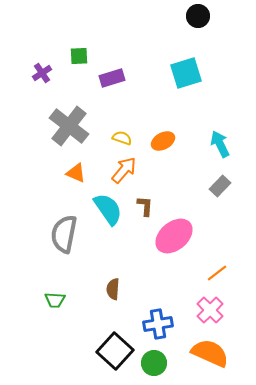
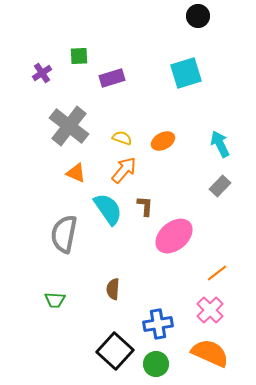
green circle: moved 2 px right, 1 px down
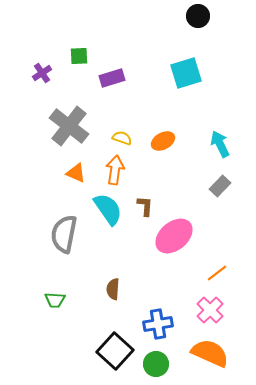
orange arrow: moved 9 px left; rotated 32 degrees counterclockwise
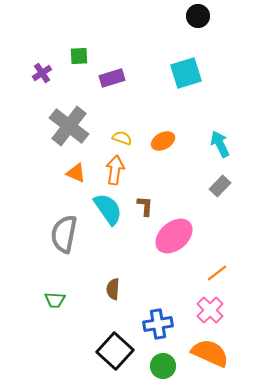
green circle: moved 7 px right, 2 px down
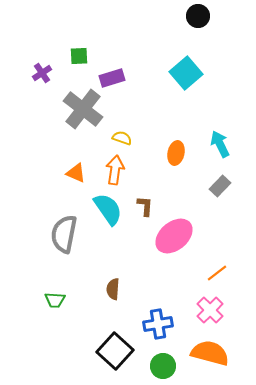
cyan square: rotated 24 degrees counterclockwise
gray cross: moved 14 px right, 17 px up
orange ellipse: moved 13 px right, 12 px down; rotated 50 degrees counterclockwise
orange semicircle: rotated 9 degrees counterclockwise
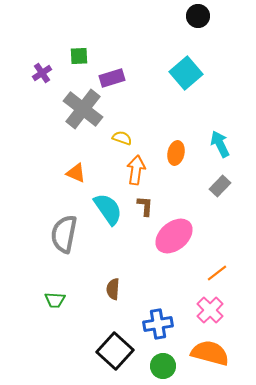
orange arrow: moved 21 px right
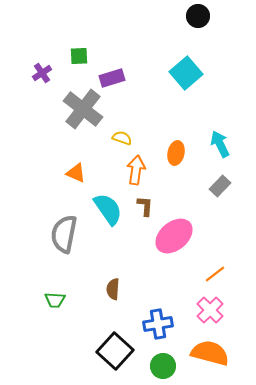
orange line: moved 2 px left, 1 px down
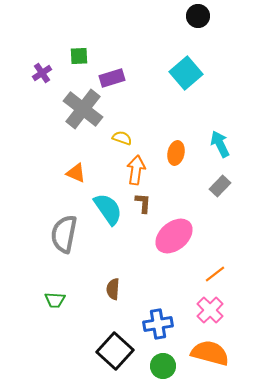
brown L-shape: moved 2 px left, 3 px up
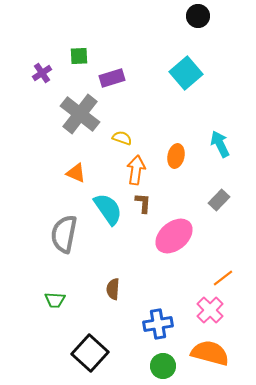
gray cross: moved 3 px left, 5 px down
orange ellipse: moved 3 px down
gray rectangle: moved 1 px left, 14 px down
orange line: moved 8 px right, 4 px down
black square: moved 25 px left, 2 px down
